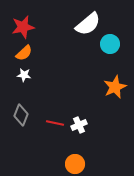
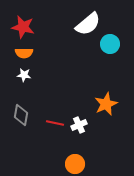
red star: rotated 25 degrees clockwise
orange semicircle: rotated 42 degrees clockwise
orange star: moved 9 px left, 17 px down
gray diamond: rotated 10 degrees counterclockwise
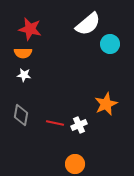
red star: moved 7 px right, 2 px down
orange semicircle: moved 1 px left
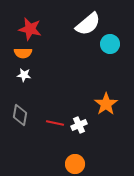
orange star: rotated 10 degrees counterclockwise
gray diamond: moved 1 px left
